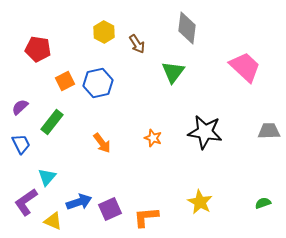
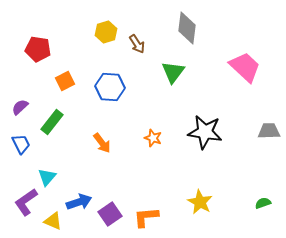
yellow hexagon: moved 2 px right; rotated 15 degrees clockwise
blue hexagon: moved 12 px right, 4 px down; rotated 16 degrees clockwise
purple square: moved 5 px down; rotated 10 degrees counterclockwise
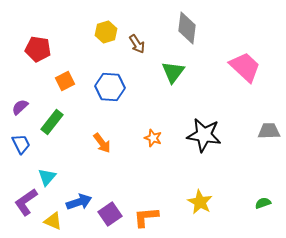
black star: moved 1 px left, 3 px down
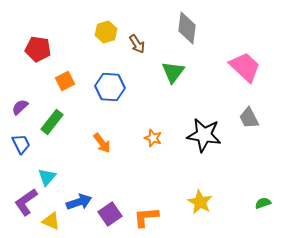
gray trapezoid: moved 20 px left, 13 px up; rotated 115 degrees counterclockwise
yellow triangle: moved 2 px left
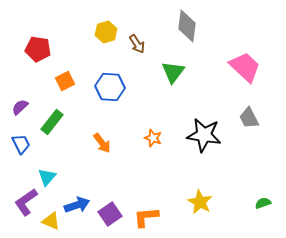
gray diamond: moved 2 px up
blue arrow: moved 2 px left, 3 px down
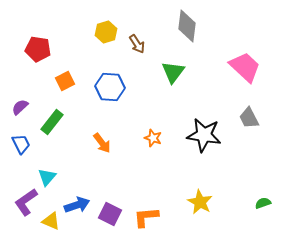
purple square: rotated 30 degrees counterclockwise
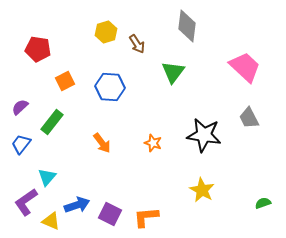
orange star: moved 5 px down
blue trapezoid: rotated 115 degrees counterclockwise
yellow star: moved 2 px right, 12 px up
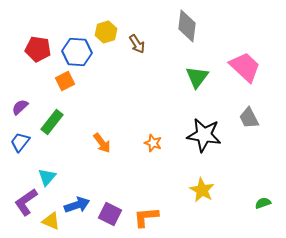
green triangle: moved 24 px right, 5 px down
blue hexagon: moved 33 px left, 35 px up
blue trapezoid: moved 1 px left, 2 px up
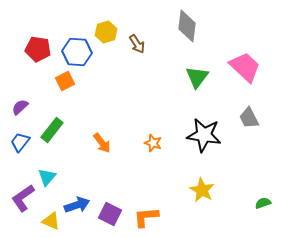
green rectangle: moved 8 px down
purple L-shape: moved 3 px left, 4 px up
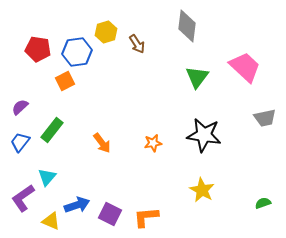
blue hexagon: rotated 12 degrees counterclockwise
gray trapezoid: moved 16 px right; rotated 75 degrees counterclockwise
orange star: rotated 30 degrees counterclockwise
